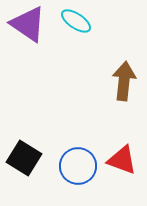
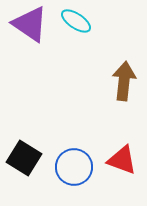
purple triangle: moved 2 px right
blue circle: moved 4 px left, 1 px down
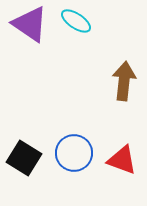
blue circle: moved 14 px up
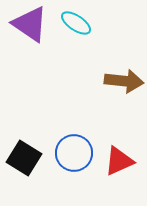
cyan ellipse: moved 2 px down
brown arrow: rotated 90 degrees clockwise
red triangle: moved 3 px left, 1 px down; rotated 44 degrees counterclockwise
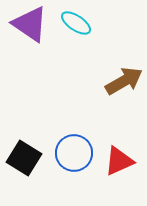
brown arrow: rotated 36 degrees counterclockwise
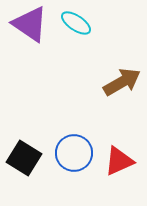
brown arrow: moved 2 px left, 1 px down
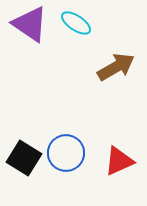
brown arrow: moved 6 px left, 15 px up
blue circle: moved 8 px left
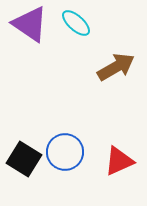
cyan ellipse: rotated 8 degrees clockwise
blue circle: moved 1 px left, 1 px up
black square: moved 1 px down
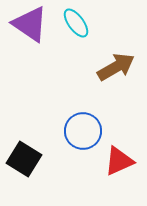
cyan ellipse: rotated 12 degrees clockwise
blue circle: moved 18 px right, 21 px up
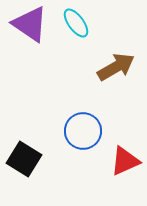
red triangle: moved 6 px right
